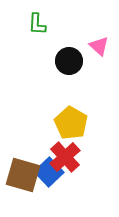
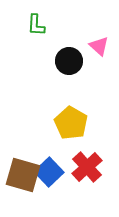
green L-shape: moved 1 px left, 1 px down
red cross: moved 22 px right, 10 px down
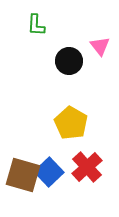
pink triangle: moved 1 px right; rotated 10 degrees clockwise
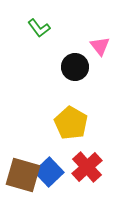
green L-shape: moved 3 px right, 3 px down; rotated 40 degrees counterclockwise
black circle: moved 6 px right, 6 px down
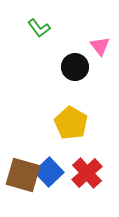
red cross: moved 6 px down
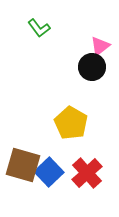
pink triangle: rotated 30 degrees clockwise
black circle: moved 17 px right
brown square: moved 10 px up
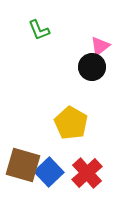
green L-shape: moved 2 px down; rotated 15 degrees clockwise
